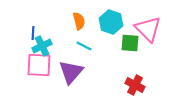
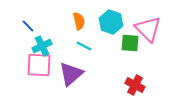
blue line: moved 5 px left, 7 px up; rotated 48 degrees counterclockwise
purple triangle: moved 2 px down; rotated 8 degrees clockwise
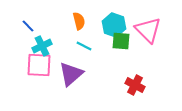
cyan hexagon: moved 3 px right, 3 px down
pink triangle: moved 1 px down
green square: moved 9 px left, 2 px up
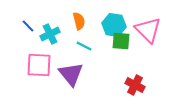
cyan hexagon: rotated 10 degrees counterclockwise
cyan cross: moved 8 px right, 12 px up
purple triangle: rotated 28 degrees counterclockwise
